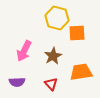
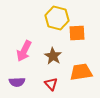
brown star: rotated 12 degrees counterclockwise
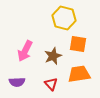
yellow hexagon: moved 7 px right
orange square: moved 1 px right, 11 px down; rotated 12 degrees clockwise
pink arrow: moved 1 px right
brown star: rotated 18 degrees clockwise
orange trapezoid: moved 2 px left, 2 px down
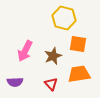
purple semicircle: moved 2 px left
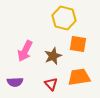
orange trapezoid: moved 3 px down
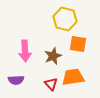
yellow hexagon: moved 1 px right, 1 px down
pink arrow: rotated 30 degrees counterclockwise
orange trapezoid: moved 6 px left
purple semicircle: moved 1 px right, 2 px up
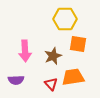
yellow hexagon: rotated 15 degrees counterclockwise
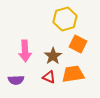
yellow hexagon: rotated 15 degrees counterclockwise
orange square: rotated 18 degrees clockwise
brown star: rotated 12 degrees counterclockwise
orange trapezoid: moved 3 px up
red triangle: moved 2 px left, 7 px up; rotated 24 degrees counterclockwise
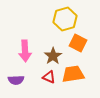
orange square: moved 1 px up
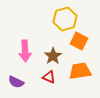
orange square: moved 1 px right, 2 px up
orange trapezoid: moved 7 px right, 3 px up
purple semicircle: moved 2 px down; rotated 28 degrees clockwise
